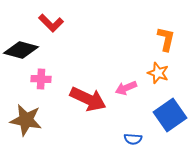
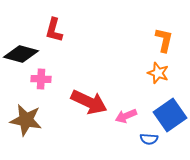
red L-shape: moved 3 px right, 7 px down; rotated 60 degrees clockwise
orange L-shape: moved 2 px left, 1 px down
black diamond: moved 4 px down
pink arrow: moved 28 px down
red arrow: moved 1 px right, 3 px down
blue semicircle: moved 16 px right
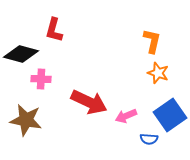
orange L-shape: moved 12 px left, 1 px down
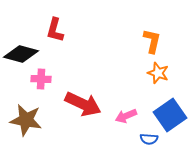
red L-shape: moved 1 px right
red arrow: moved 6 px left, 2 px down
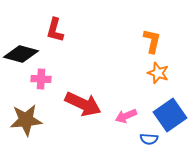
brown star: rotated 16 degrees counterclockwise
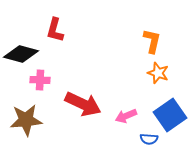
pink cross: moved 1 px left, 1 px down
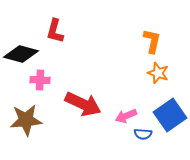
red L-shape: moved 1 px down
blue semicircle: moved 6 px left, 5 px up
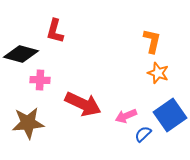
brown star: moved 2 px right, 3 px down
blue semicircle: rotated 132 degrees clockwise
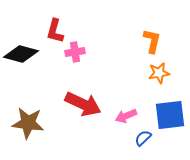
orange star: moved 1 px right; rotated 30 degrees counterclockwise
pink cross: moved 35 px right, 28 px up; rotated 12 degrees counterclockwise
blue square: rotated 28 degrees clockwise
brown star: rotated 12 degrees clockwise
blue semicircle: moved 4 px down
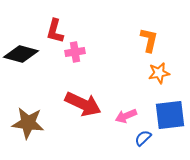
orange L-shape: moved 3 px left, 1 px up
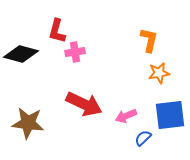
red L-shape: moved 2 px right
red arrow: moved 1 px right
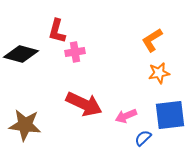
orange L-shape: moved 3 px right; rotated 135 degrees counterclockwise
brown star: moved 3 px left, 2 px down
